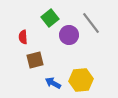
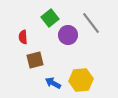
purple circle: moved 1 px left
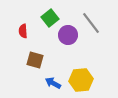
red semicircle: moved 6 px up
brown square: rotated 30 degrees clockwise
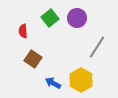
gray line: moved 6 px right, 24 px down; rotated 70 degrees clockwise
purple circle: moved 9 px right, 17 px up
brown square: moved 2 px left, 1 px up; rotated 18 degrees clockwise
yellow hexagon: rotated 25 degrees counterclockwise
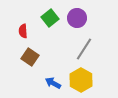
gray line: moved 13 px left, 2 px down
brown square: moved 3 px left, 2 px up
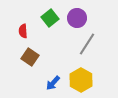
gray line: moved 3 px right, 5 px up
blue arrow: rotated 77 degrees counterclockwise
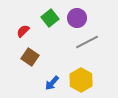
red semicircle: rotated 48 degrees clockwise
gray line: moved 2 px up; rotated 30 degrees clockwise
blue arrow: moved 1 px left
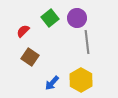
gray line: rotated 70 degrees counterclockwise
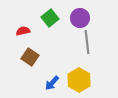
purple circle: moved 3 px right
red semicircle: rotated 32 degrees clockwise
yellow hexagon: moved 2 px left
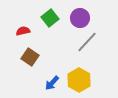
gray line: rotated 50 degrees clockwise
